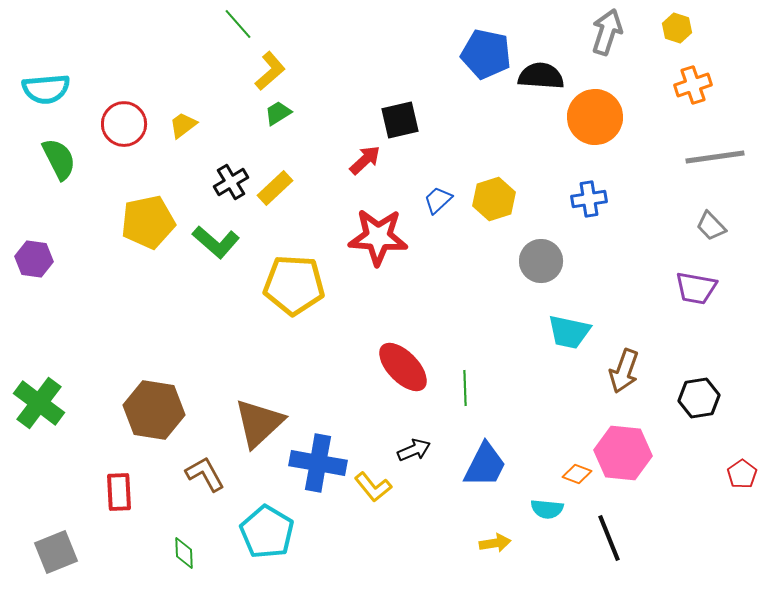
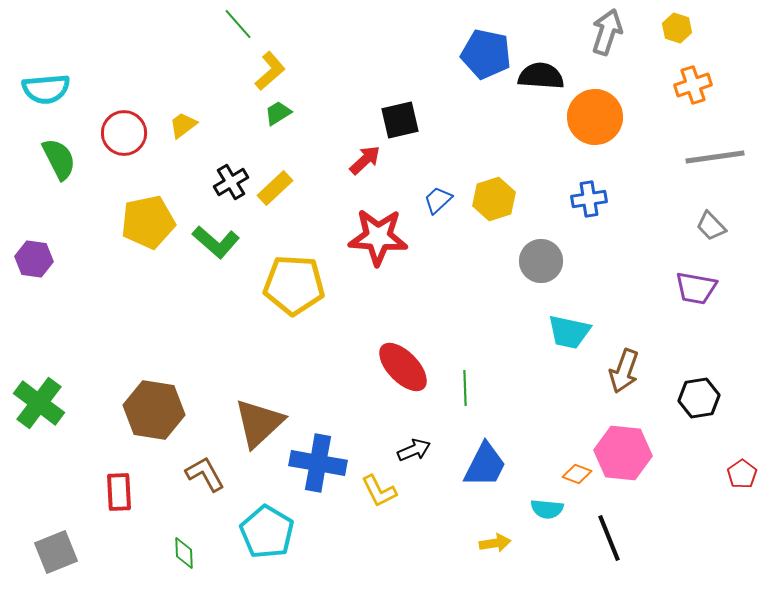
red circle at (124, 124): moved 9 px down
yellow L-shape at (373, 487): moved 6 px right, 4 px down; rotated 12 degrees clockwise
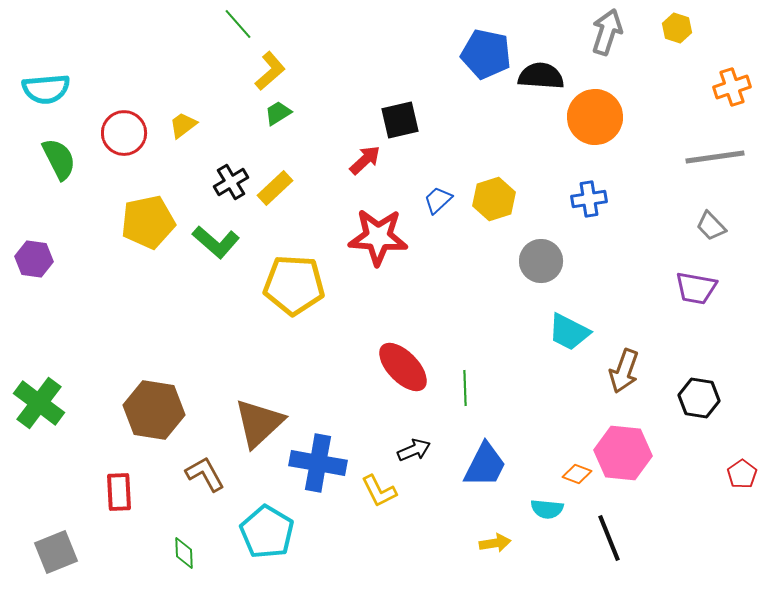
orange cross at (693, 85): moved 39 px right, 2 px down
cyan trapezoid at (569, 332): rotated 15 degrees clockwise
black hexagon at (699, 398): rotated 18 degrees clockwise
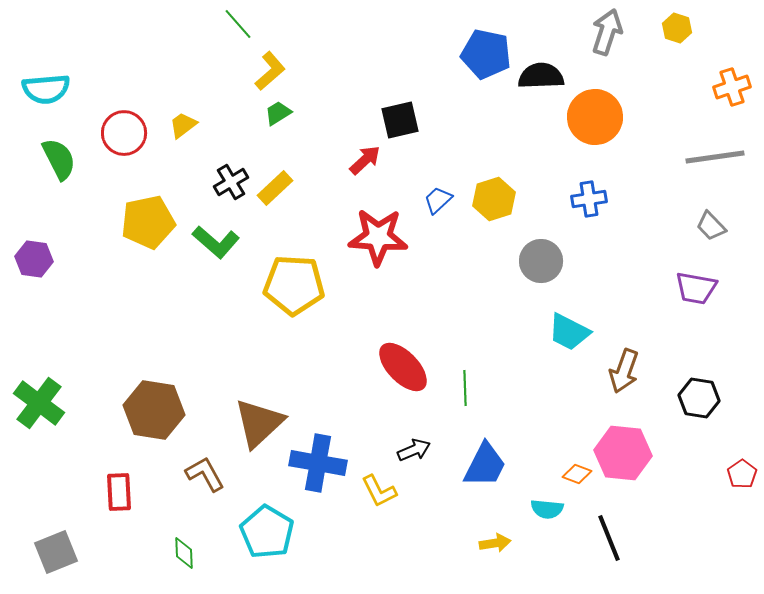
black semicircle at (541, 76): rotated 6 degrees counterclockwise
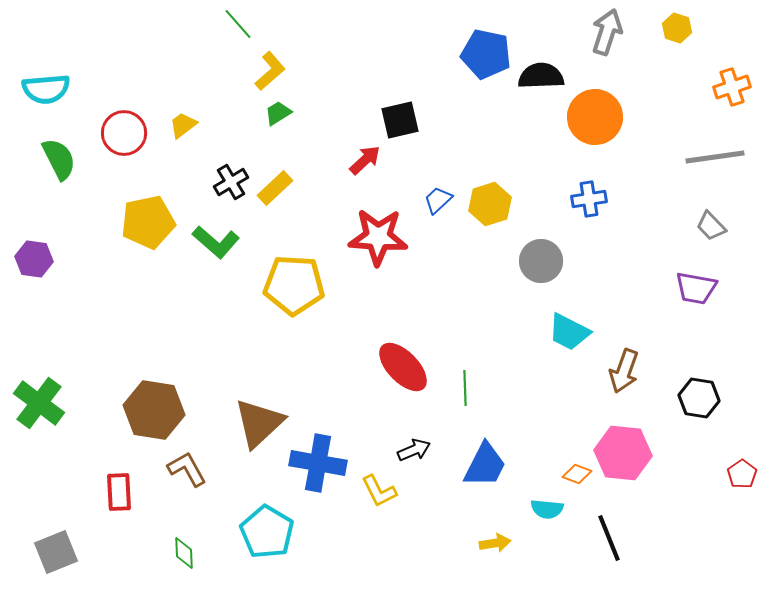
yellow hexagon at (494, 199): moved 4 px left, 5 px down
brown L-shape at (205, 474): moved 18 px left, 5 px up
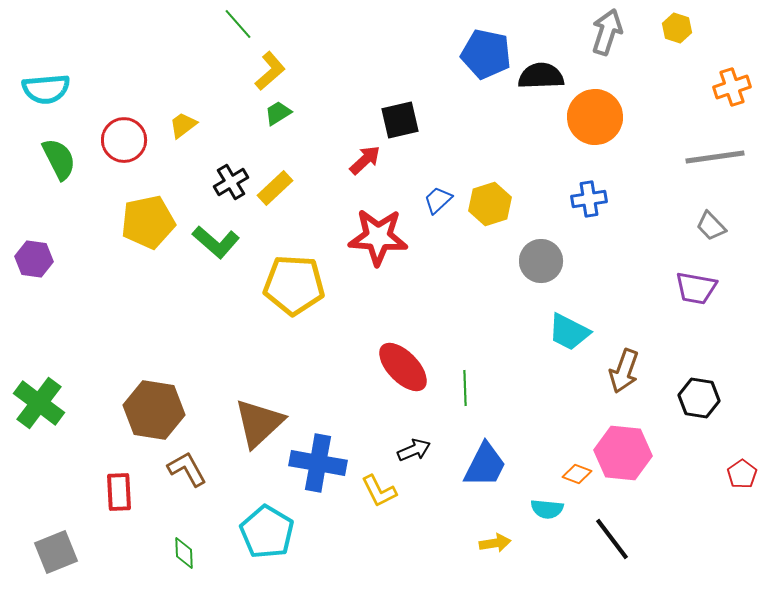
red circle at (124, 133): moved 7 px down
black line at (609, 538): moved 3 px right, 1 px down; rotated 15 degrees counterclockwise
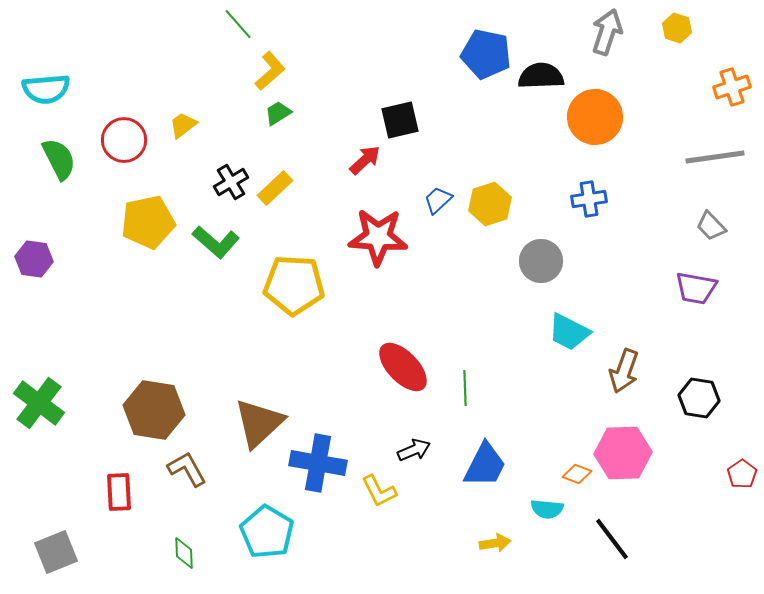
pink hexagon at (623, 453): rotated 8 degrees counterclockwise
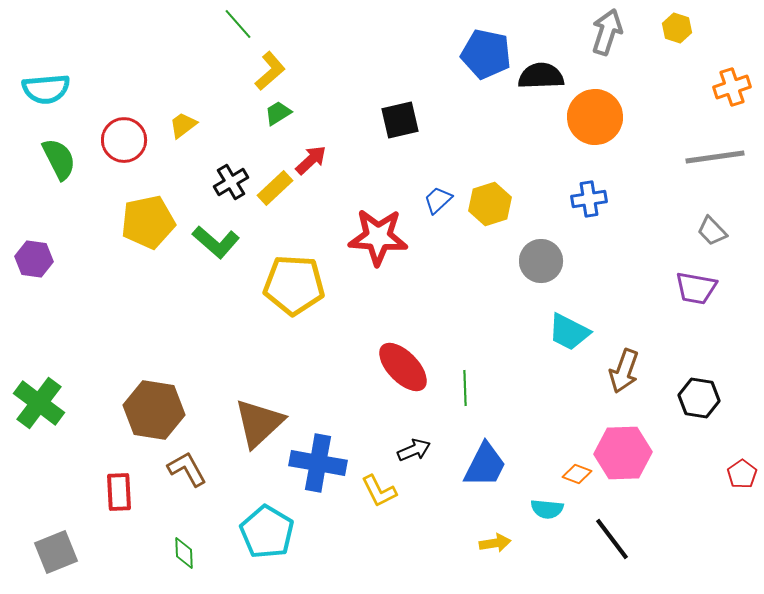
red arrow at (365, 160): moved 54 px left
gray trapezoid at (711, 226): moved 1 px right, 5 px down
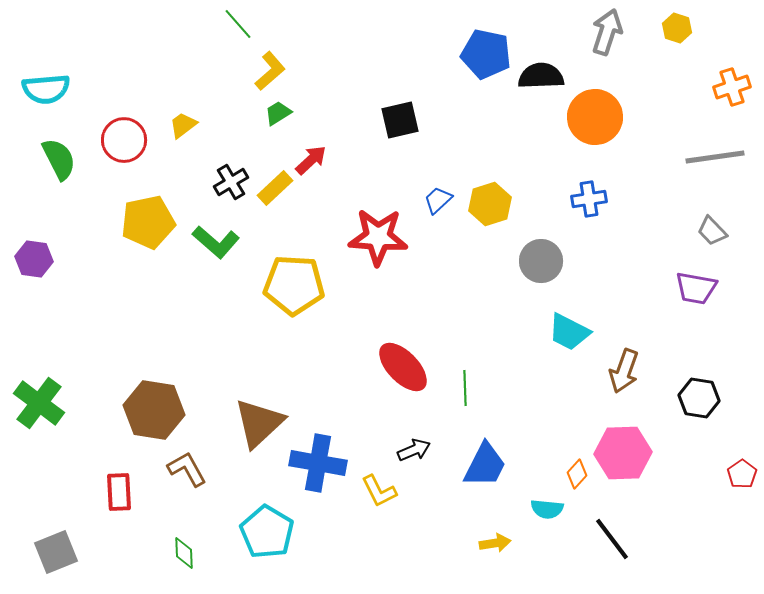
orange diamond at (577, 474): rotated 68 degrees counterclockwise
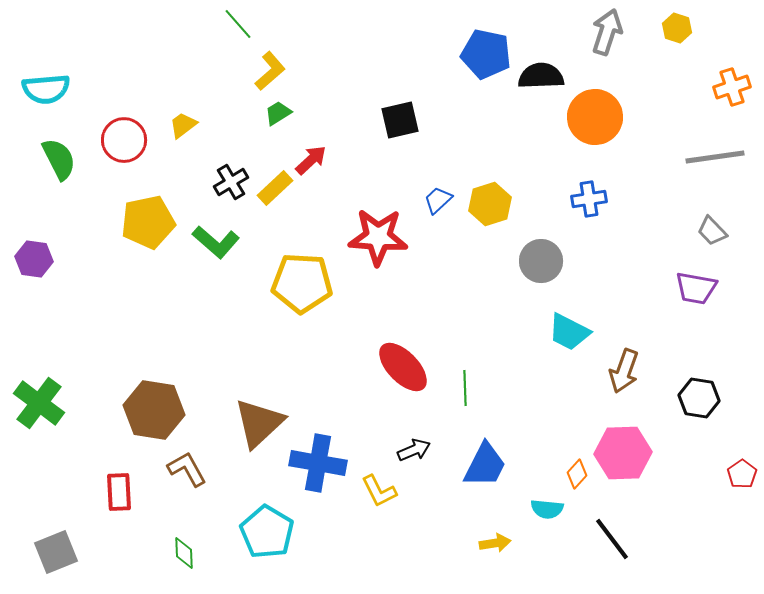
yellow pentagon at (294, 285): moved 8 px right, 2 px up
